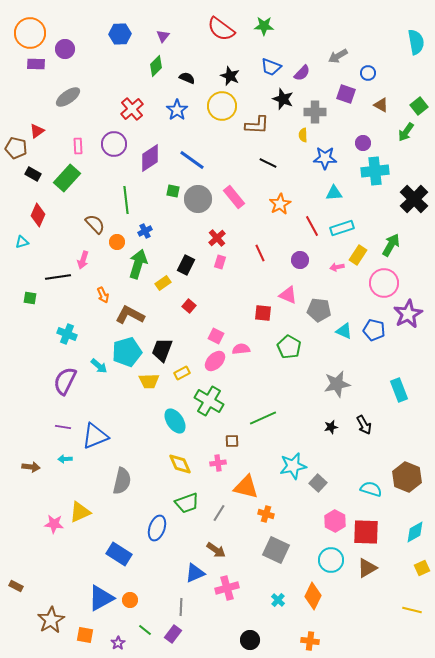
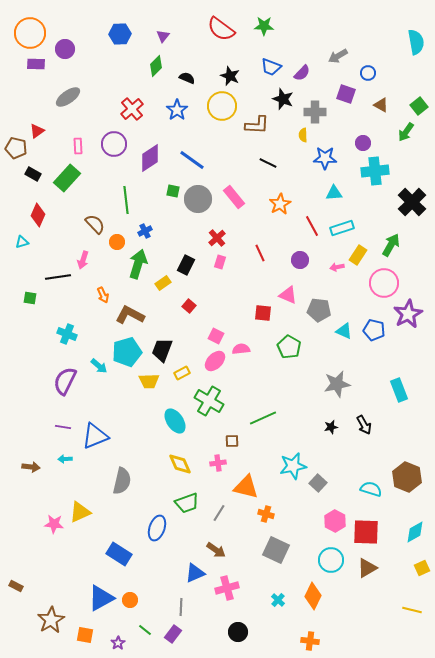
black cross at (414, 199): moved 2 px left, 3 px down
black circle at (250, 640): moved 12 px left, 8 px up
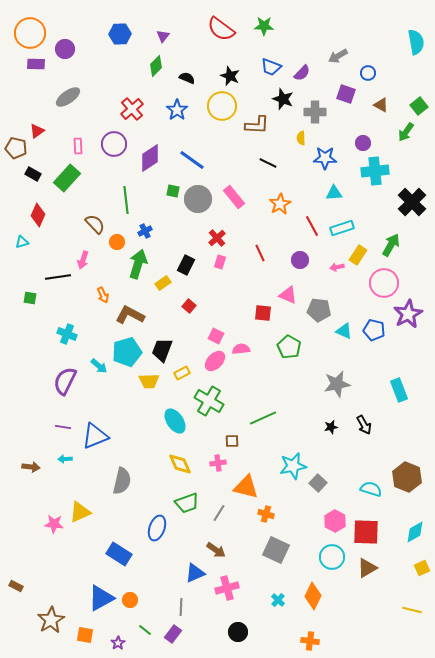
yellow semicircle at (303, 135): moved 2 px left, 3 px down
cyan circle at (331, 560): moved 1 px right, 3 px up
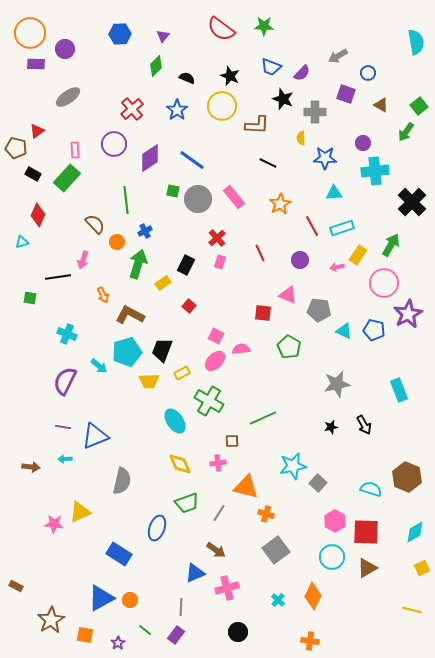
pink rectangle at (78, 146): moved 3 px left, 4 px down
gray square at (276, 550): rotated 28 degrees clockwise
purple rectangle at (173, 634): moved 3 px right, 1 px down
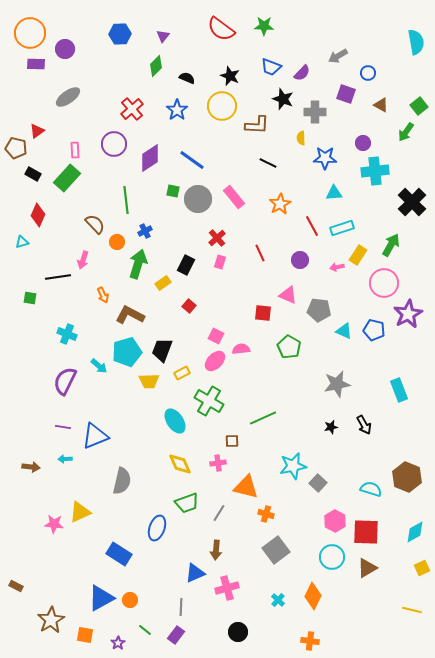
brown arrow at (216, 550): rotated 60 degrees clockwise
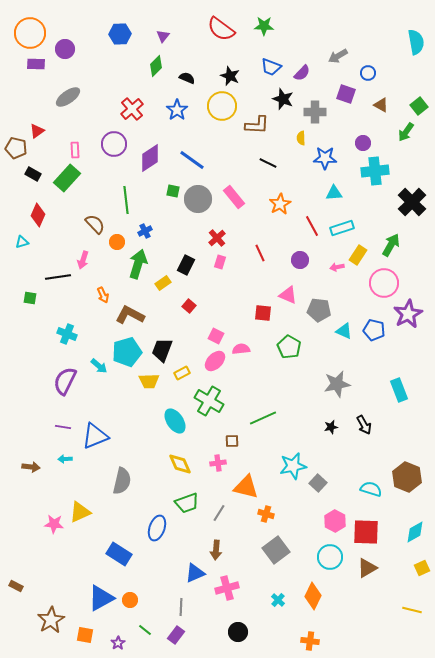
cyan circle at (332, 557): moved 2 px left
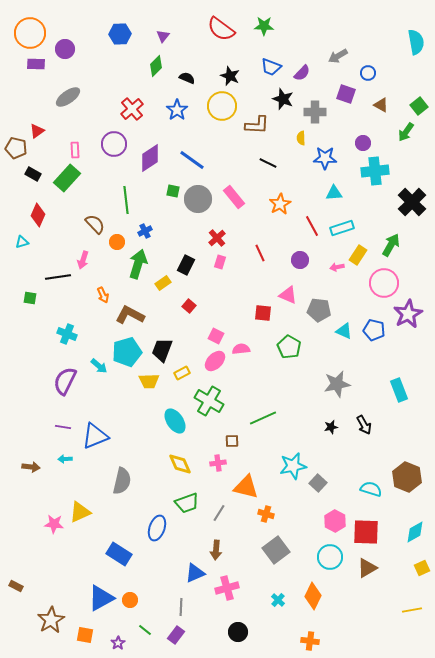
yellow line at (412, 610): rotated 24 degrees counterclockwise
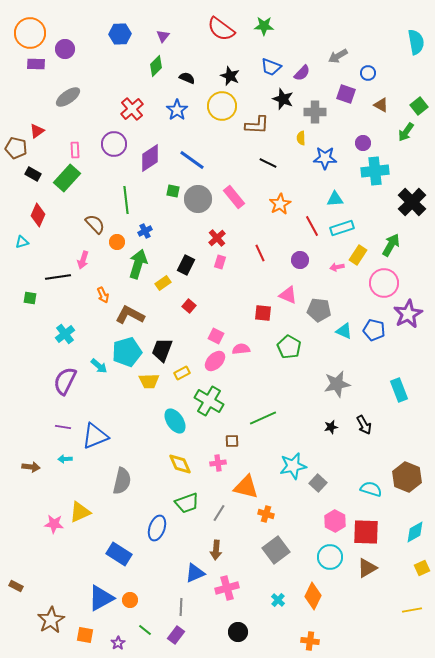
cyan triangle at (334, 193): moved 1 px right, 6 px down
cyan cross at (67, 334): moved 2 px left; rotated 30 degrees clockwise
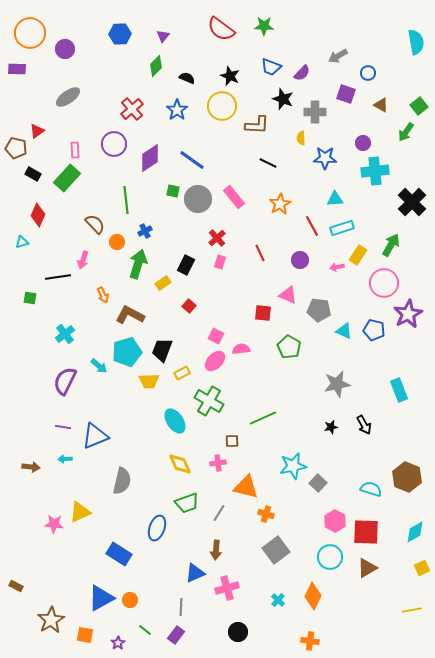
purple rectangle at (36, 64): moved 19 px left, 5 px down
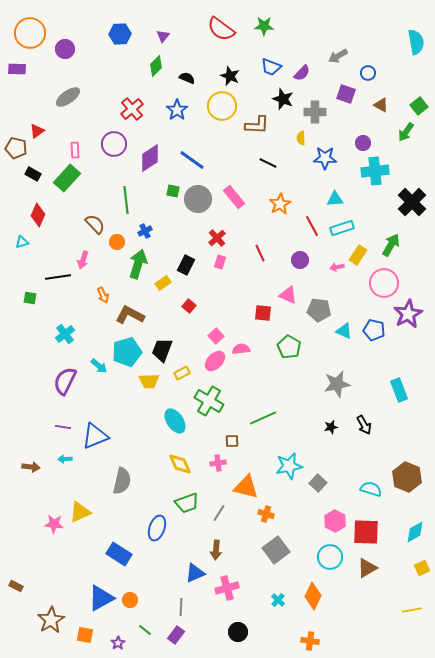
pink square at (216, 336): rotated 21 degrees clockwise
cyan star at (293, 466): moved 4 px left
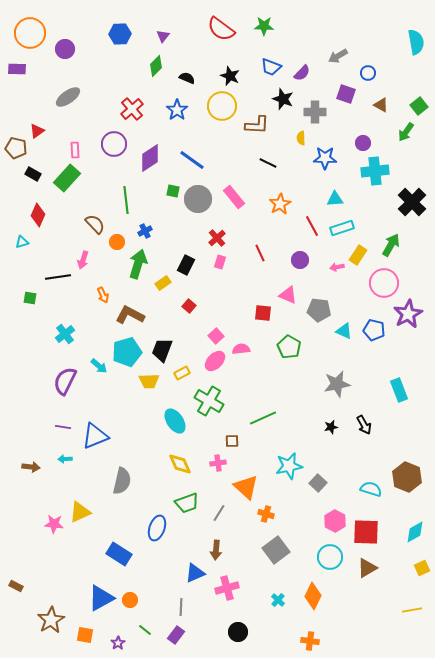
orange triangle at (246, 487): rotated 28 degrees clockwise
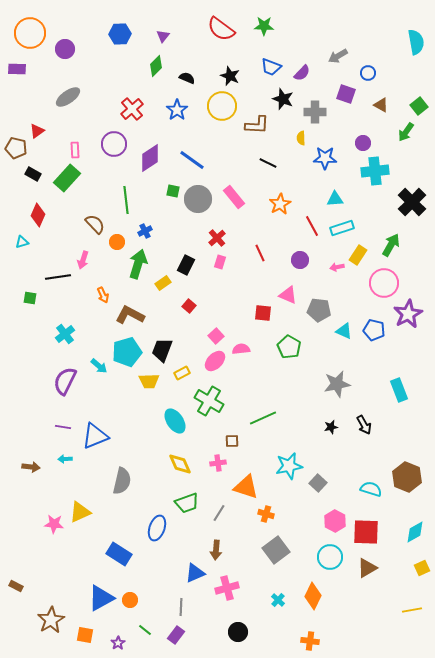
orange triangle at (246, 487): rotated 24 degrees counterclockwise
